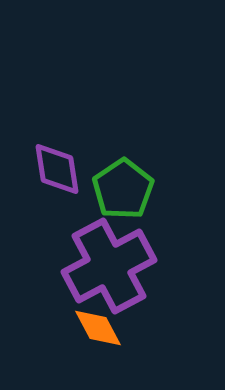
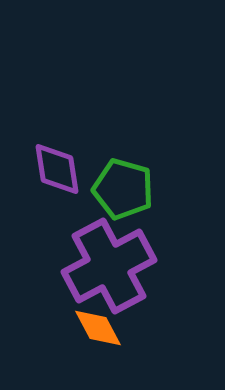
green pentagon: rotated 22 degrees counterclockwise
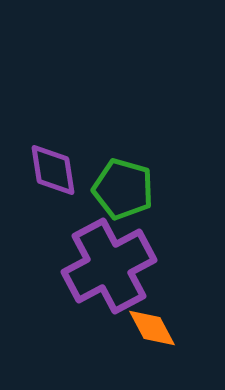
purple diamond: moved 4 px left, 1 px down
orange diamond: moved 54 px right
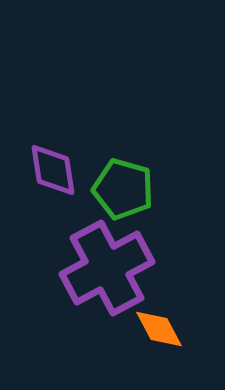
purple cross: moved 2 px left, 2 px down
orange diamond: moved 7 px right, 1 px down
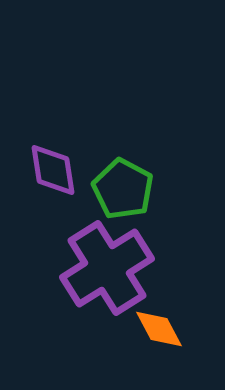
green pentagon: rotated 12 degrees clockwise
purple cross: rotated 4 degrees counterclockwise
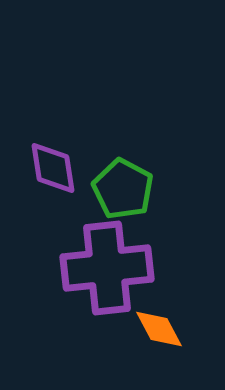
purple diamond: moved 2 px up
purple cross: rotated 26 degrees clockwise
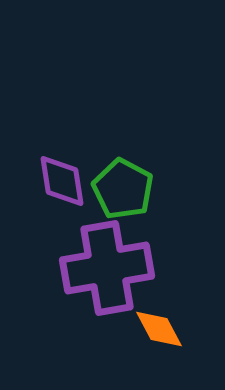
purple diamond: moved 9 px right, 13 px down
purple cross: rotated 4 degrees counterclockwise
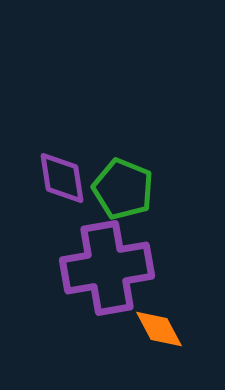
purple diamond: moved 3 px up
green pentagon: rotated 6 degrees counterclockwise
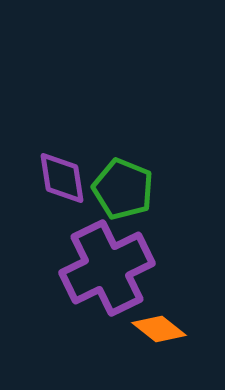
purple cross: rotated 16 degrees counterclockwise
orange diamond: rotated 24 degrees counterclockwise
